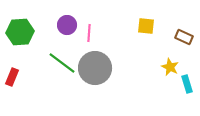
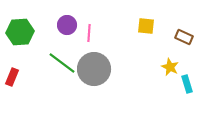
gray circle: moved 1 px left, 1 px down
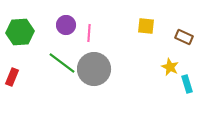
purple circle: moved 1 px left
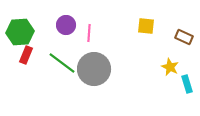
red rectangle: moved 14 px right, 22 px up
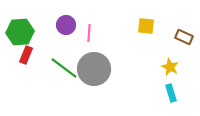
green line: moved 2 px right, 5 px down
cyan rectangle: moved 16 px left, 9 px down
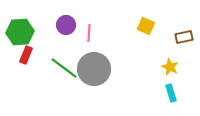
yellow square: rotated 18 degrees clockwise
brown rectangle: rotated 36 degrees counterclockwise
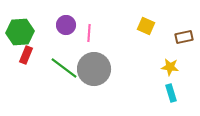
yellow star: rotated 18 degrees counterclockwise
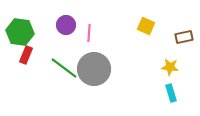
green hexagon: rotated 12 degrees clockwise
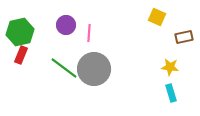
yellow square: moved 11 px right, 9 px up
green hexagon: rotated 20 degrees counterclockwise
red rectangle: moved 5 px left
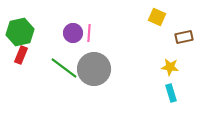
purple circle: moved 7 px right, 8 px down
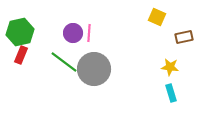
green line: moved 6 px up
